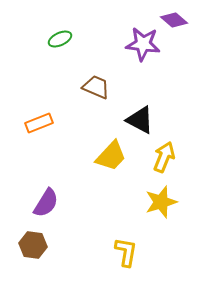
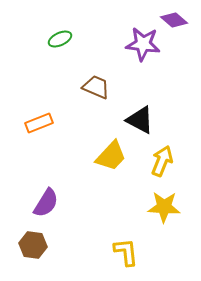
yellow arrow: moved 2 px left, 4 px down
yellow star: moved 3 px right, 5 px down; rotated 20 degrees clockwise
yellow L-shape: rotated 16 degrees counterclockwise
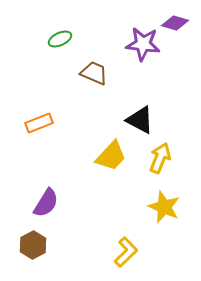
purple diamond: moved 1 px right, 3 px down; rotated 24 degrees counterclockwise
brown trapezoid: moved 2 px left, 14 px up
yellow arrow: moved 2 px left, 3 px up
yellow star: rotated 20 degrees clockwise
brown hexagon: rotated 24 degrees clockwise
yellow L-shape: rotated 52 degrees clockwise
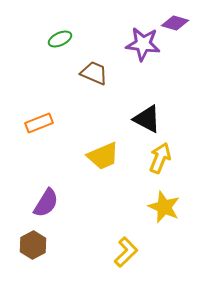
black triangle: moved 7 px right, 1 px up
yellow trapezoid: moved 8 px left; rotated 24 degrees clockwise
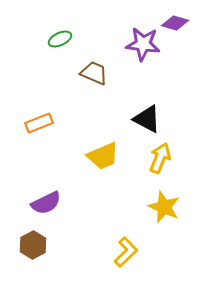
purple semicircle: rotated 32 degrees clockwise
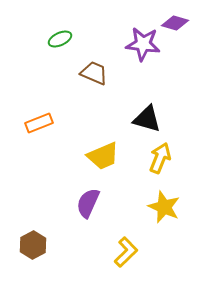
black triangle: rotated 12 degrees counterclockwise
purple semicircle: moved 42 px right; rotated 140 degrees clockwise
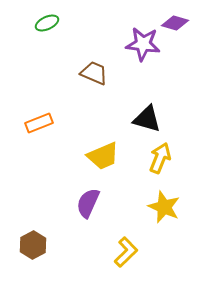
green ellipse: moved 13 px left, 16 px up
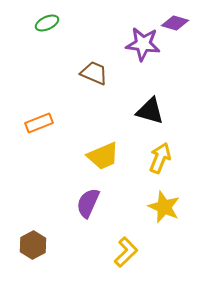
black triangle: moved 3 px right, 8 px up
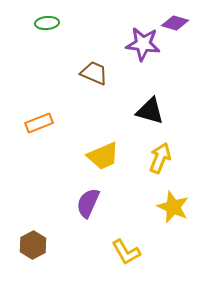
green ellipse: rotated 20 degrees clockwise
yellow star: moved 9 px right
yellow L-shape: rotated 104 degrees clockwise
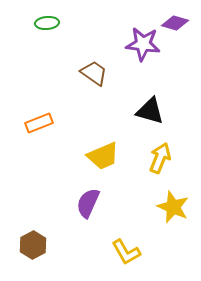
brown trapezoid: rotated 12 degrees clockwise
